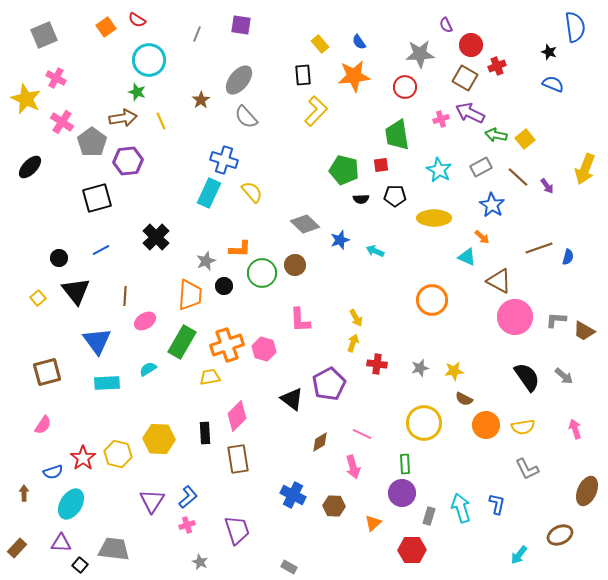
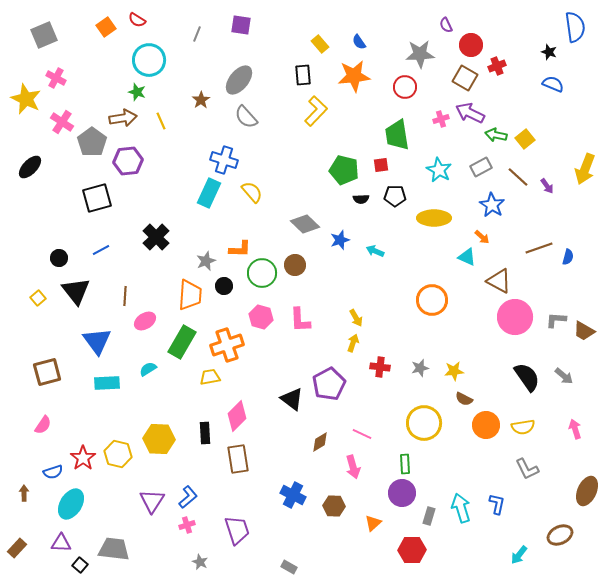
pink hexagon at (264, 349): moved 3 px left, 32 px up
red cross at (377, 364): moved 3 px right, 3 px down
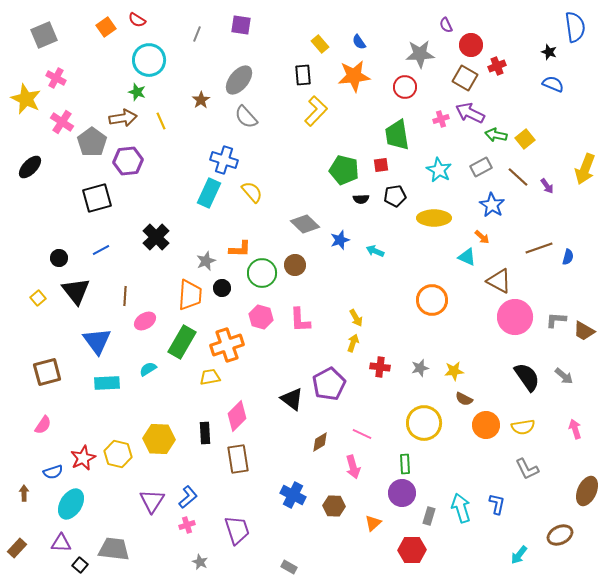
black pentagon at (395, 196): rotated 10 degrees counterclockwise
black circle at (224, 286): moved 2 px left, 2 px down
red star at (83, 458): rotated 10 degrees clockwise
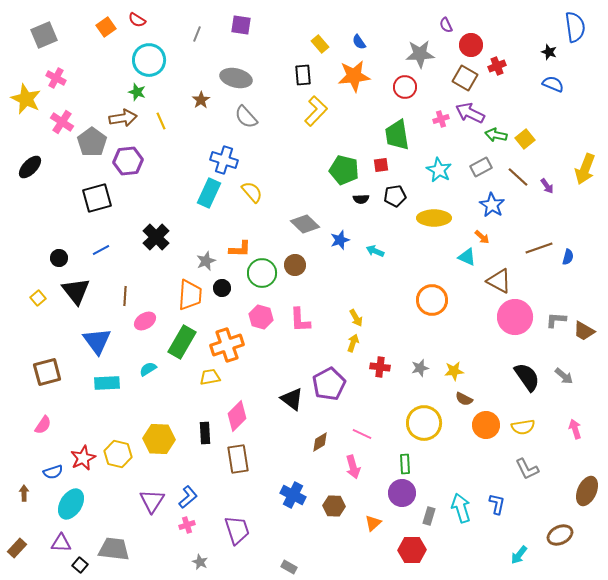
gray ellipse at (239, 80): moved 3 px left, 2 px up; rotated 64 degrees clockwise
